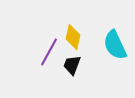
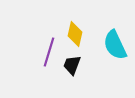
yellow diamond: moved 2 px right, 3 px up
purple line: rotated 12 degrees counterclockwise
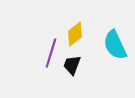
yellow diamond: rotated 40 degrees clockwise
purple line: moved 2 px right, 1 px down
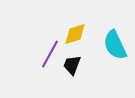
yellow diamond: rotated 20 degrees clockwise
purple line: moved 1 px left, 1 px down; rotated 12 degrees clockwise
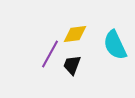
yellow diamond: rotated 10 degrees clockwise
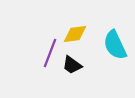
purple line: moved 1 px up; rotated 8 degrees counterclockwise
black trapezoid: rotated 75 degrees counterclockwise
